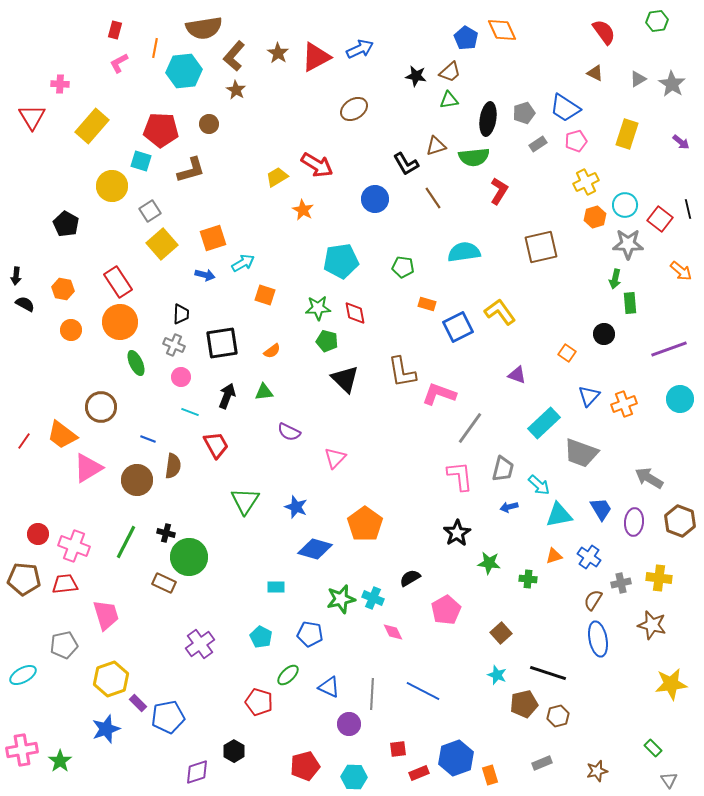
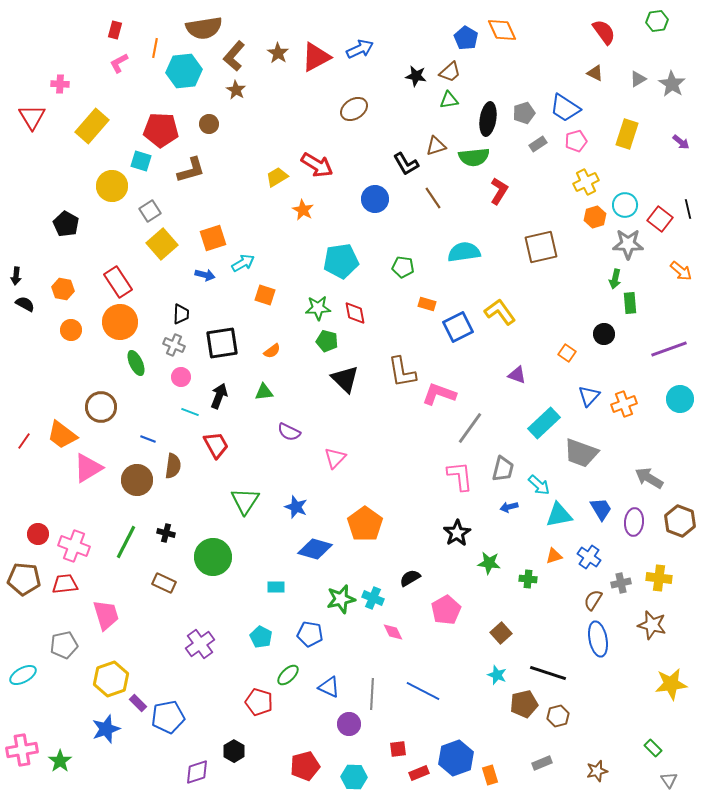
black arrow at (227, 396): moved 8 px left
green circle at (189, 557): moved 24 px right
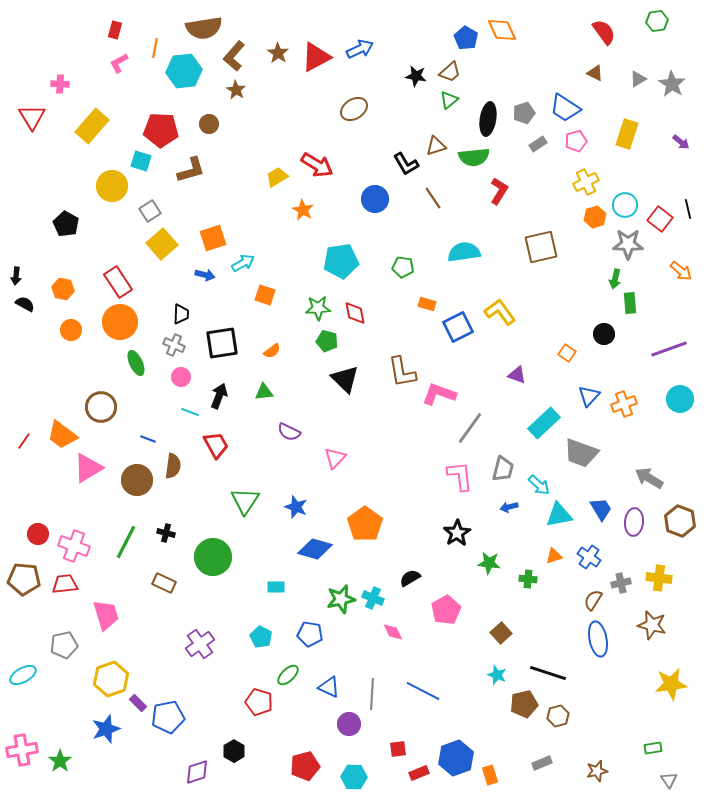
green triangle at (449, 100): rotated 30 degrees counterclockwise
green rectangle at (653, 748): rotated 54 degrees counterclockwise
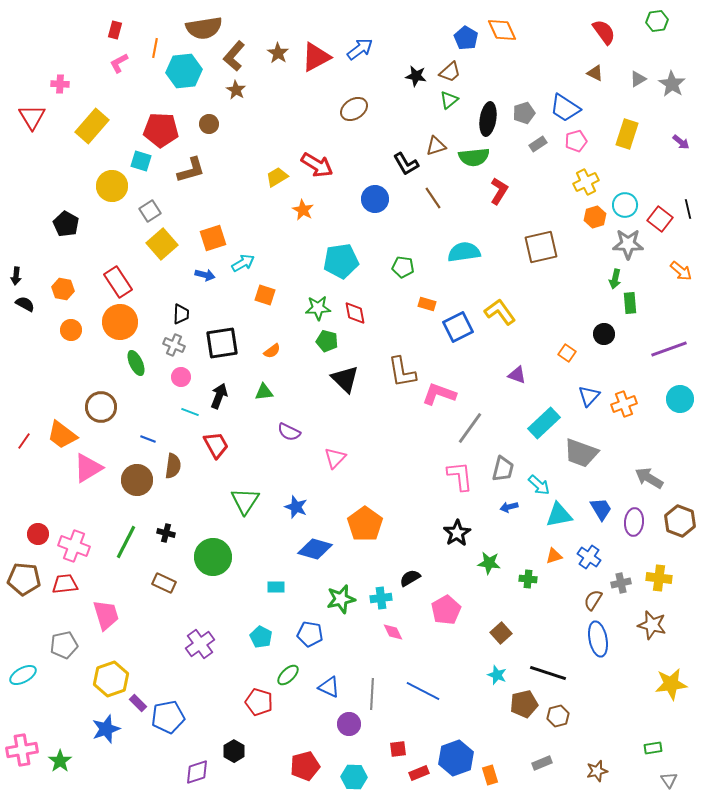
blue arrow at (360, 49): rotated 12 degrees counterclockwise
cyan cross at (373, 598): moved 8 px right; rotated 30 degrees counterclockwise
